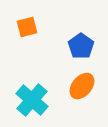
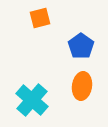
orange square: moved 13 px right, 9 px up
orange ellipse: rotated 32 degrees counterclockwise
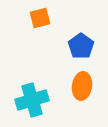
cyan cross: rotated 32 degrees clockwise
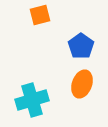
orange square: moved 3 px up
orange ellipse: moved 2 px up; rotated 12 degrees clockwise
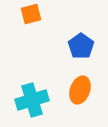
orange square: moved 9 px left, 1 px up
orange ellipse: moved 2 px left, 6 px down
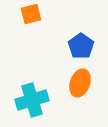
orange ellipse: moved 7 px up
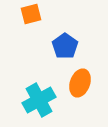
blue pentagon: moved 16 px left
cyan cross: moved 7 px right; rotated 12 degrees counterclockwise
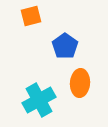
orange square: moved 2 px down
orange ellipse: rotated 16 degrees counterclockwise
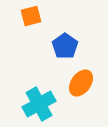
orange ellipse: moved 1 px right; rotated 32 degrees clockwise
cyan cross: moved 4 px down
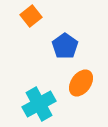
orange square: rotated 25 degrees counterclockwise
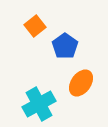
orange square: moved 4 px right, 10 px down
